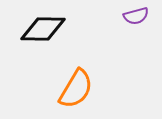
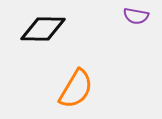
purple semicircle: rotated 25 degrees clockwise
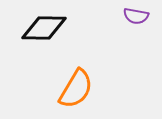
black diamond: moved 1 px right, 1 px up
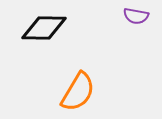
orange semicircle: moved 2 px right, 3 px down
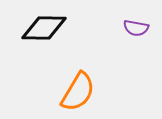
purple semicircle: moved 12 px down
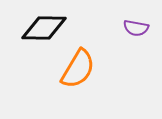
orange semicircle: moved 23 px up
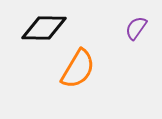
purple semicircle: rotated 115 degrees clockwise
